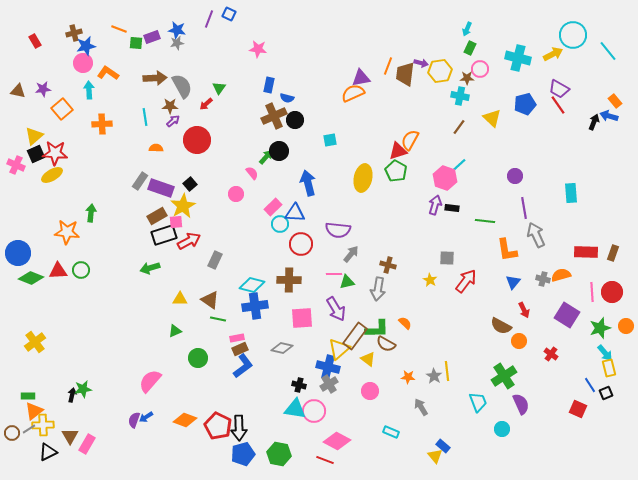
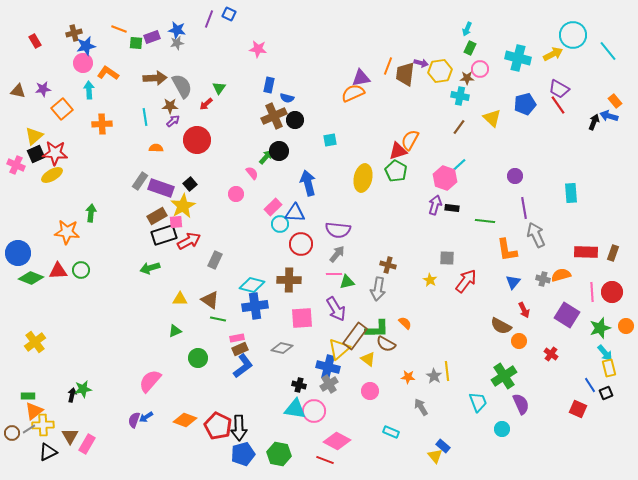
gray arrow at (351, 254): moved 14 px left
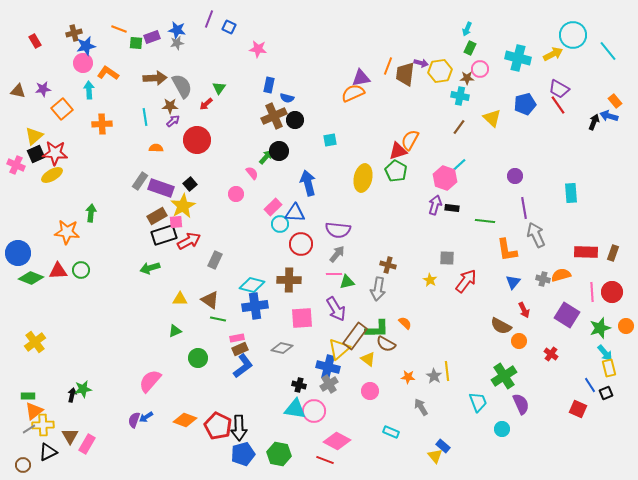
blue square at (229, 14): moved 13 px down
brown circle at (12, 433): moved 11 px right, 32 px down
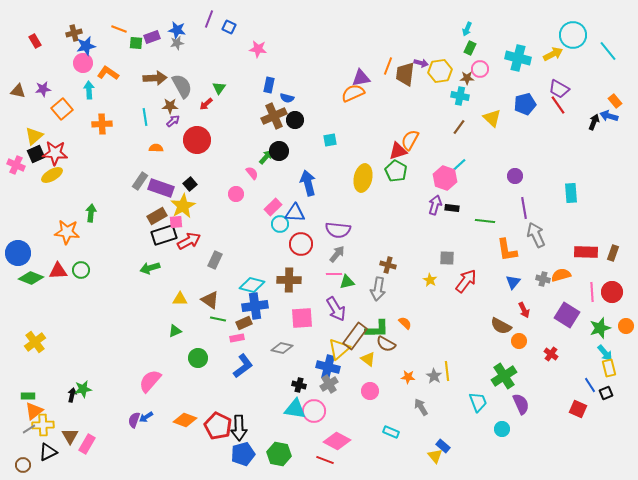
brown rectangle at (240, 349): moved 4 px right, 26 px up
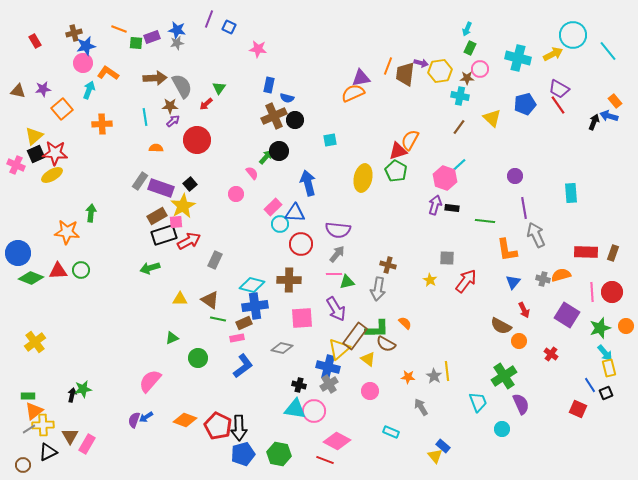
cyan arrow at (89, 90): rotated 24 degrees clockwise
green triangle at (175, 331): moved 3 px left, 7 px down
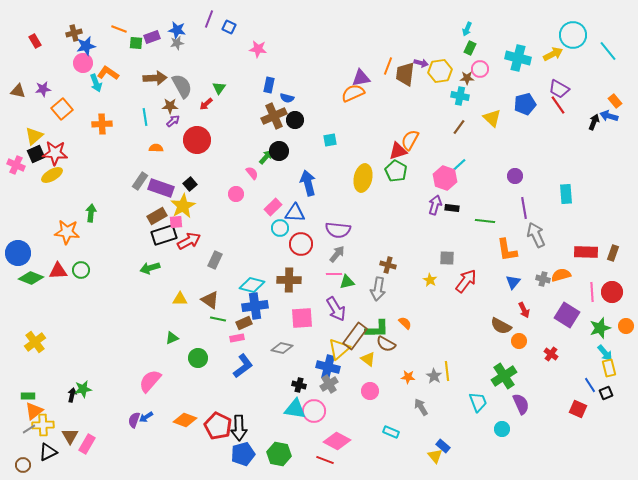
cyan arrow at (89, 90): moved 7 px right, 7 px up; rotated 138 degrees clockwise
cyan rectangle at (571, 193): moved 5 px left, 1 px down
cyan circle at (280, 224): moved 4 px down
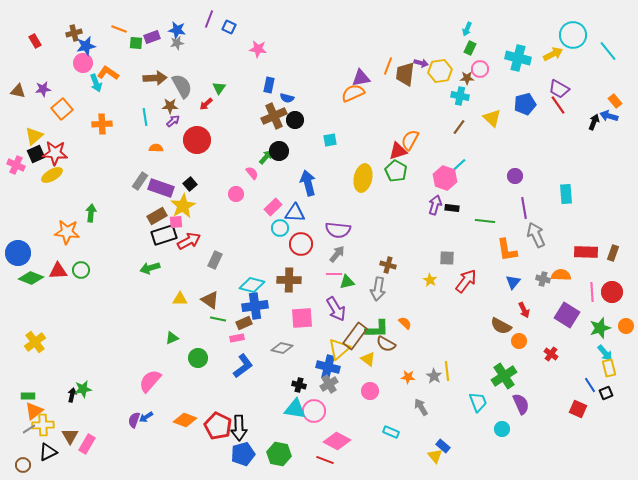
orange semicircle at (561, 275): rotated 18 degrees clockwise
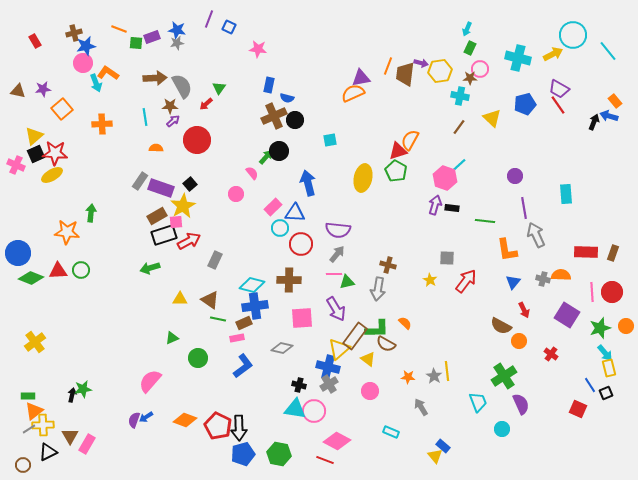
brown star at (467, 78): moved 3 px right
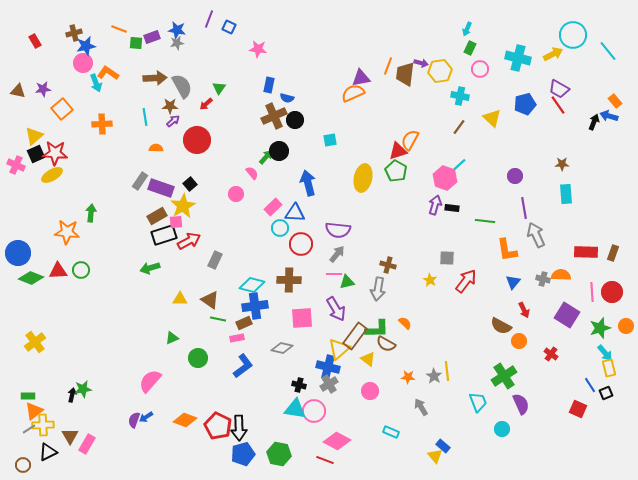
brown star at (470, 78): moved 92 px right, 86 px down
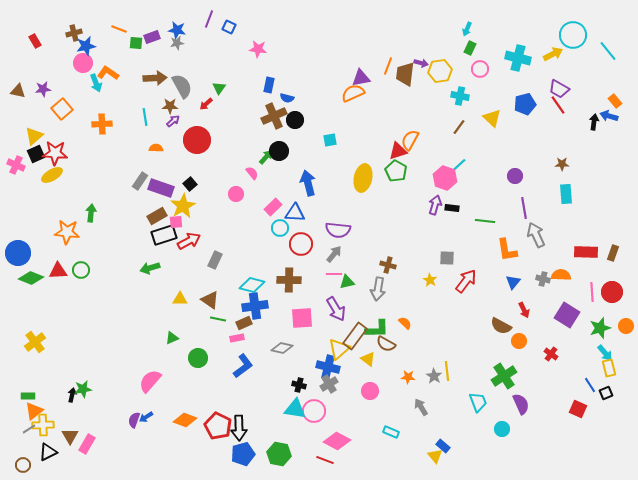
black arrow at (594, 122): rotated 14 degrees counterclockwise
gray arrow at (337, 254): moved 3 px left
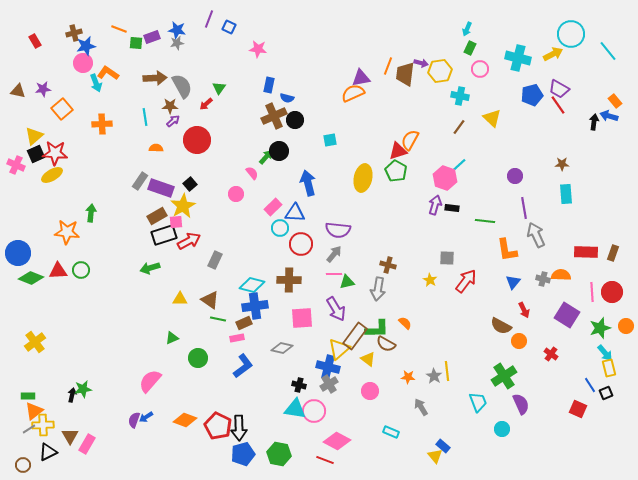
cyan circle at (573, 35): moved 2 px left, 1 px up
blue pentagon at (525, 104): moved 7 px right, 9 px up
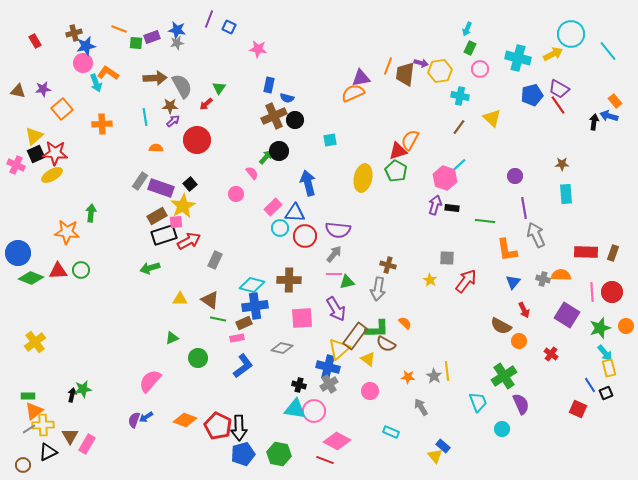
red circle at (301, 244): moved 4 px right, 8 px up
